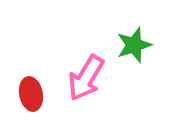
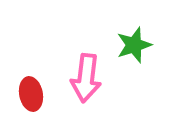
pink arrow: rotated 24 degrees counterclockwise
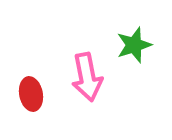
pink arrow: moved 1 px right, 1 px up; rotated 18 degrees counterclockwise
